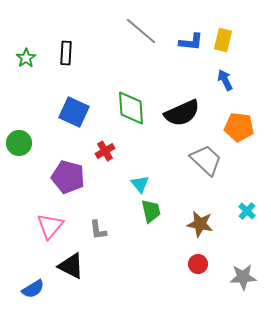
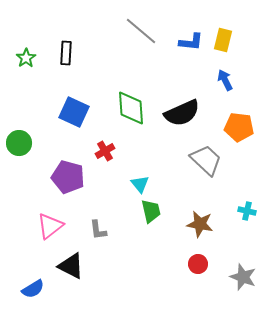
cyan cross: rotated 30 degrees counterclockwise
pink triangle: rotated 12 degrees clockwise
gray star: rotated 24 degrees clockwise
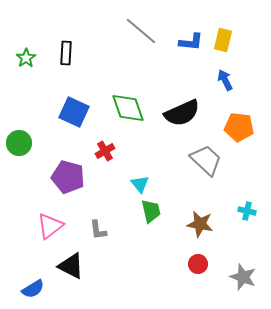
green diamond: moved 3 px left; rotated 15 degrees counterclockwise
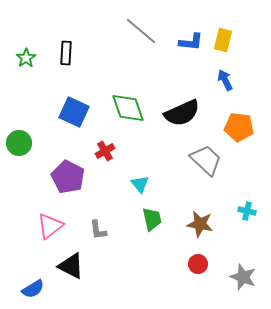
purple pentagon: rotated 12 degrees clockwise
green trapezoid: moved 1 px right, 8 px down
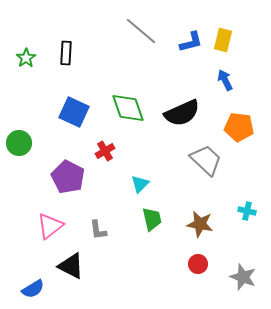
blue L-shape: rotated 20 degrees counterclockwise
cyan triangle: rotated 24 degrees clockwise
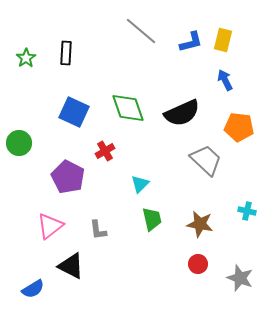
gray star: moved 3 px left, 1 px down
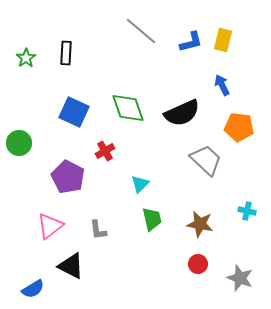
blue arrow: moved 3 px left, 5 px down
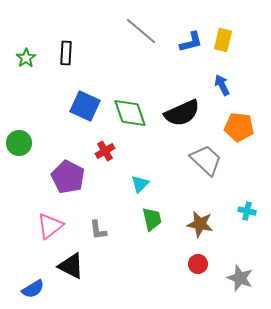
green diamond: moved 2 px right, 5 px down
blue square: moved 11 px right, 6 px up
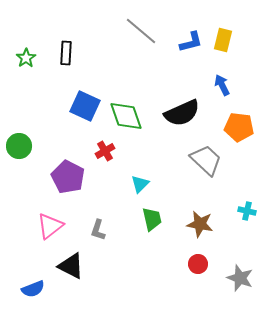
green diamond: moved 4 px left, 3 px down
green circle: moved 3 px down
gray L-shape: rotated 25 degrees clockwise
blue semicircle: rotated 10 degrees clockwise
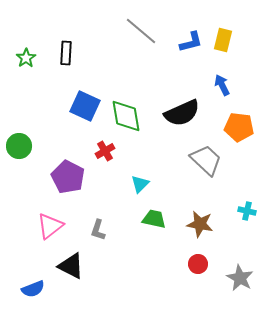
green diamond: rotated 9 degrees clockwise
green trapezoid: moved 2 px right; rotated 65 degrees counterclockwise
gray star: rotated 8 degrees clockwise
